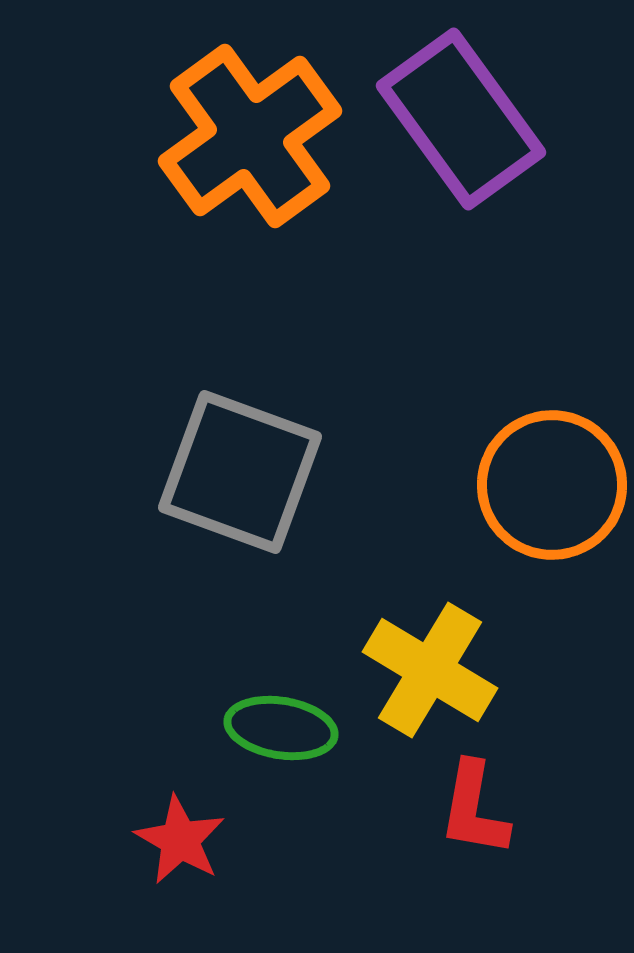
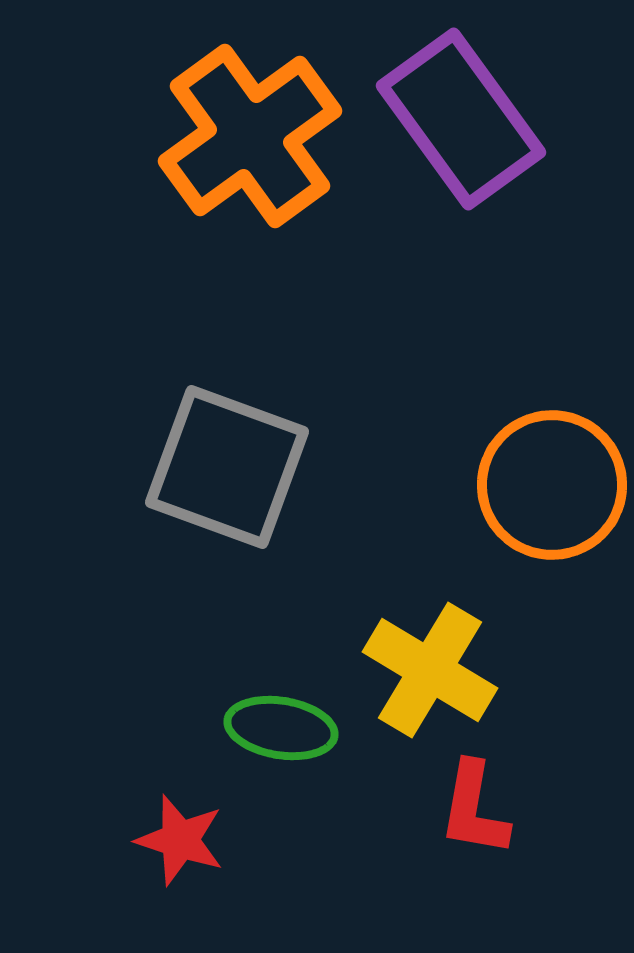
gray square: moved 13 px left, 5 px up
red star: rotated 12 degrees counterclockwise
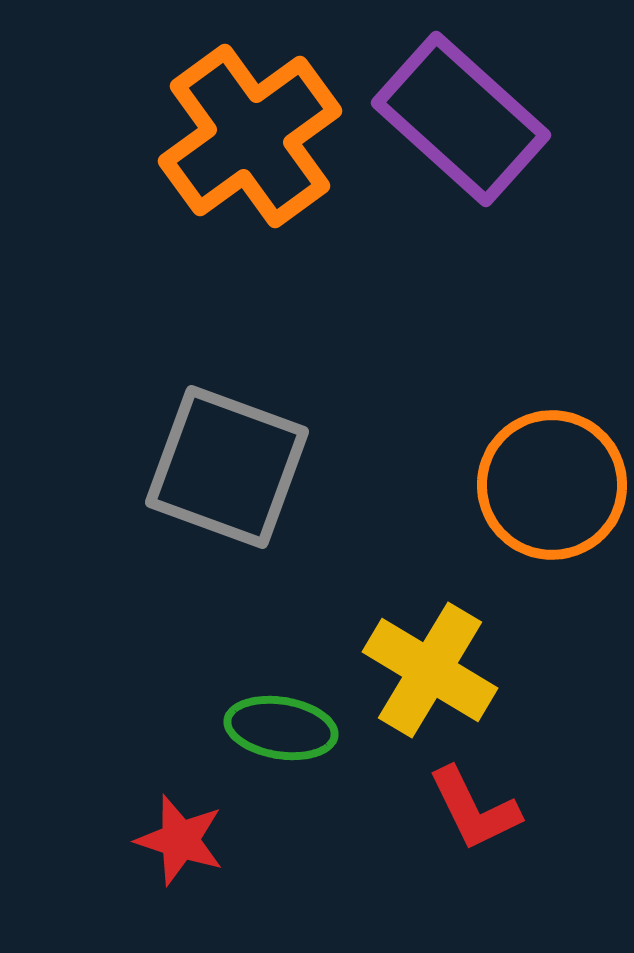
purple rectangle: rotated 12 degrees counterclockwise
red L-shape: rotated 36 degrees counterclockwise
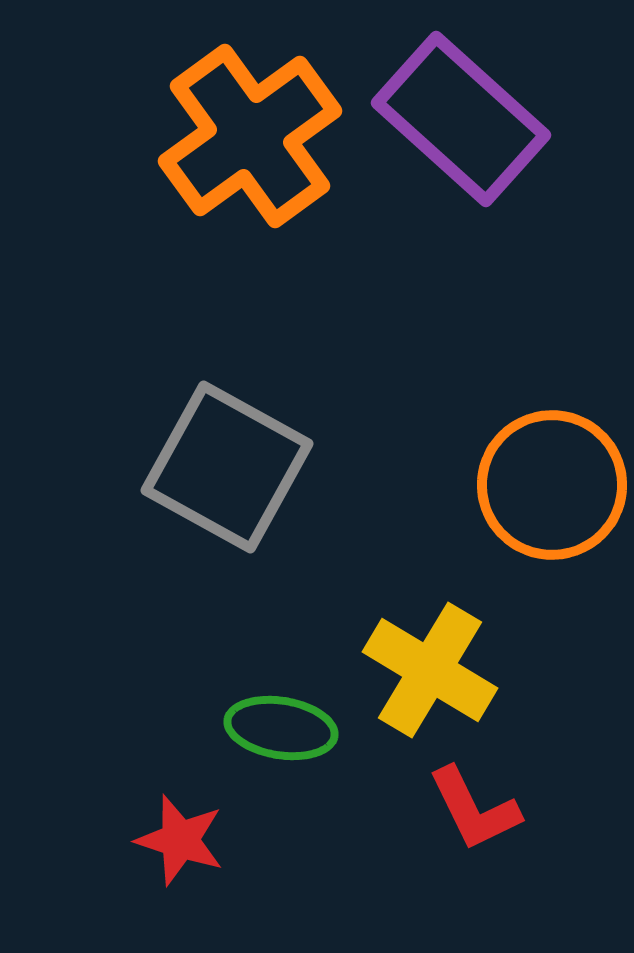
gray square: rotated 9 degrees clockwise
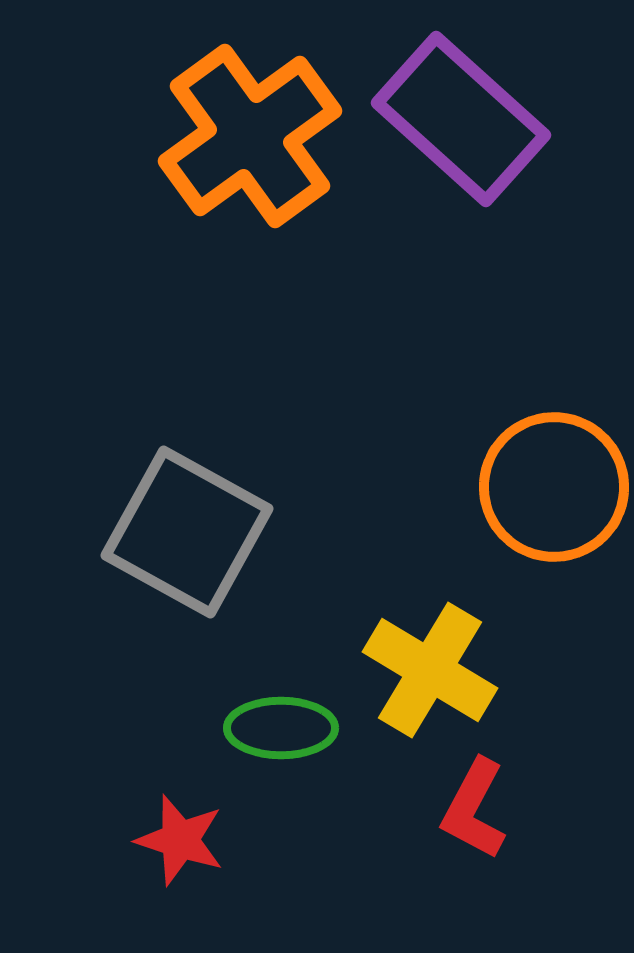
gray square: moved 40 px left, 65 px down
orange circle: moved 2 px right, 2 px down
green ellipse: rotated 9 degrees counterclockwise
red L-shape: rotated 54 degrees clockwise
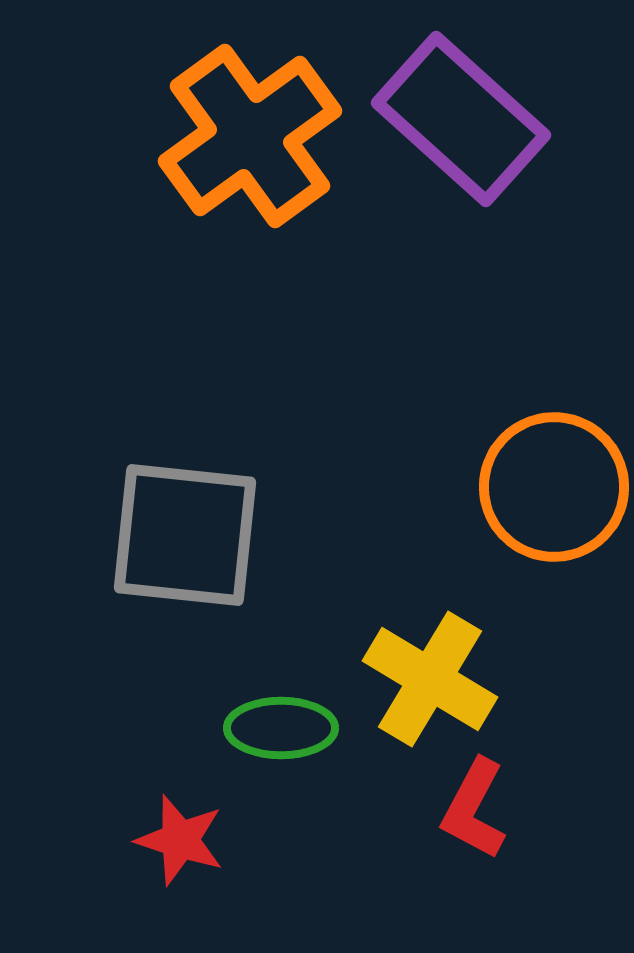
gray square: moved 2 px left, 3 px down; rotated 23 degrees counterclockwise
yellow cross: moved 9 px down
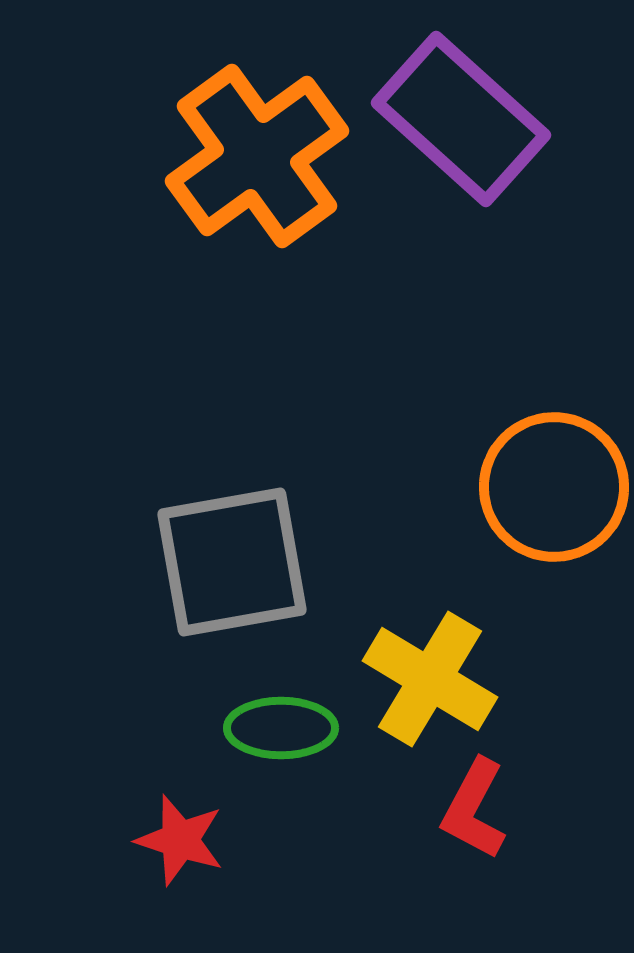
orange cross: moved 7 px right, 20 px down
gray square: moved 47 px right, 27 px down; rotated 16 degrees counterclockwise
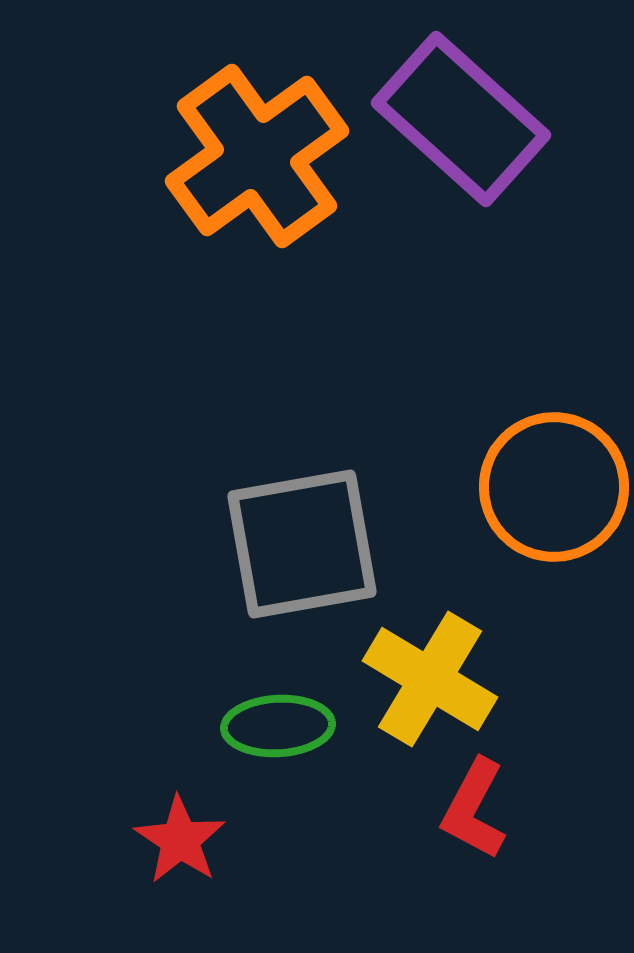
gray square: moved 70 px right, 18 px up
green ellipse: moved 3 px left, 2 px up; rotated 3 degrees counterclockwise
red star: rotated 16 degrees clockwise
